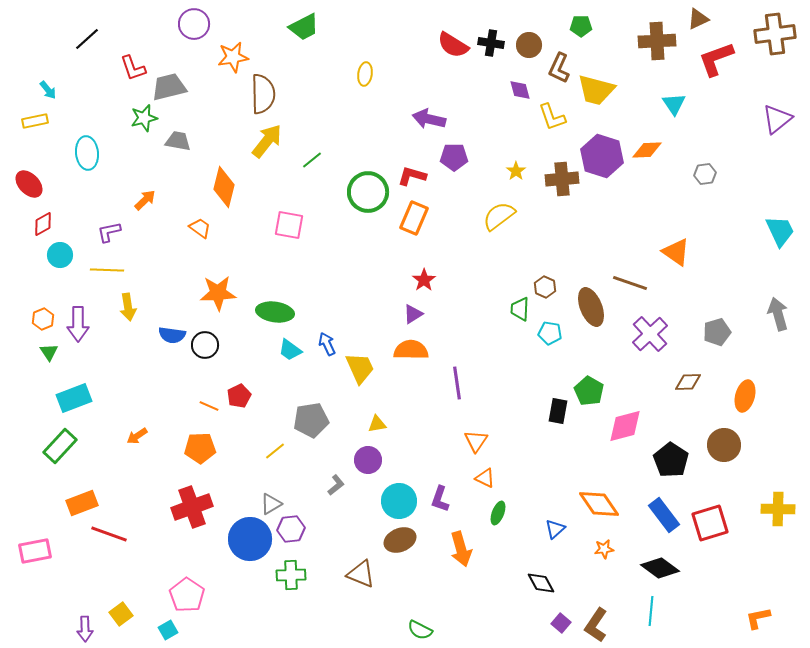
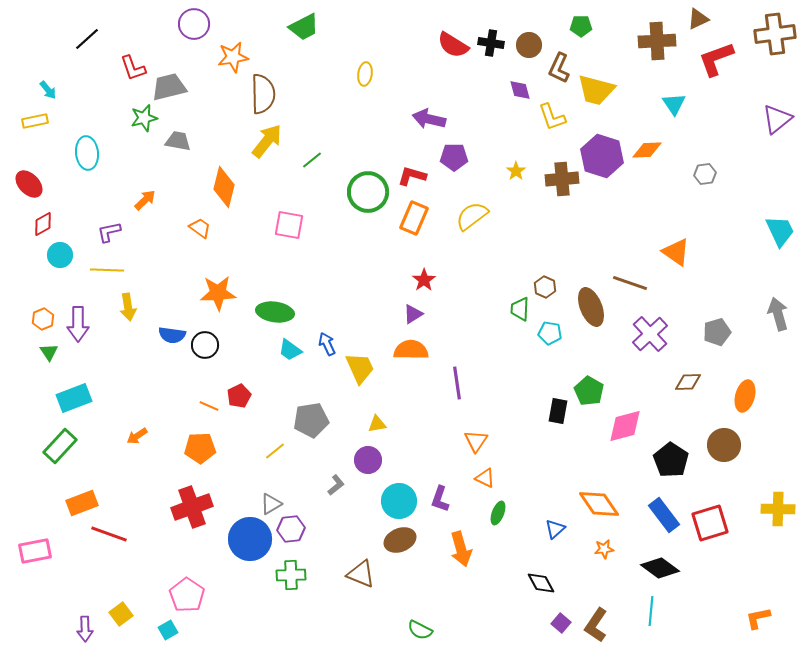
yellow semicircle at (499, 216): moved 27 px left
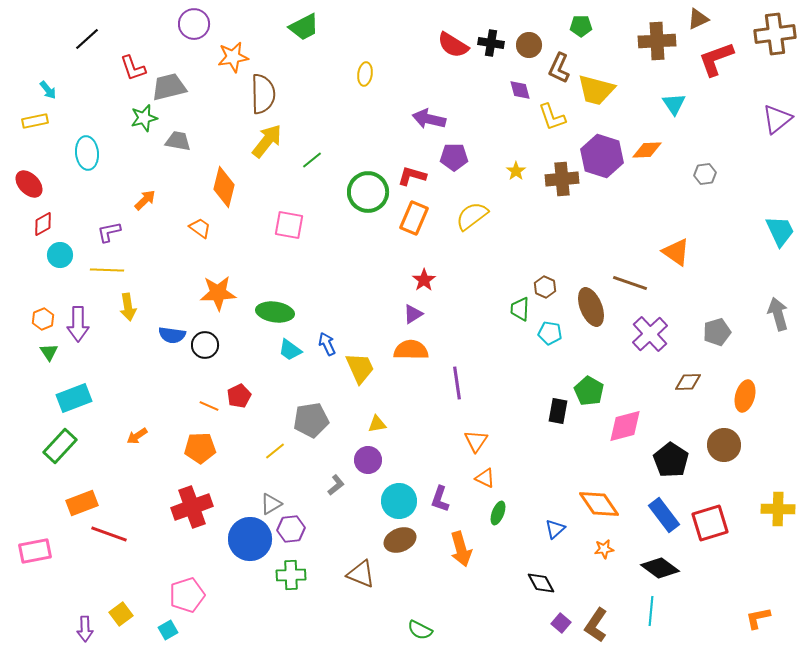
pink pentagon at (187, 595): rotated 20 degrees clockwise
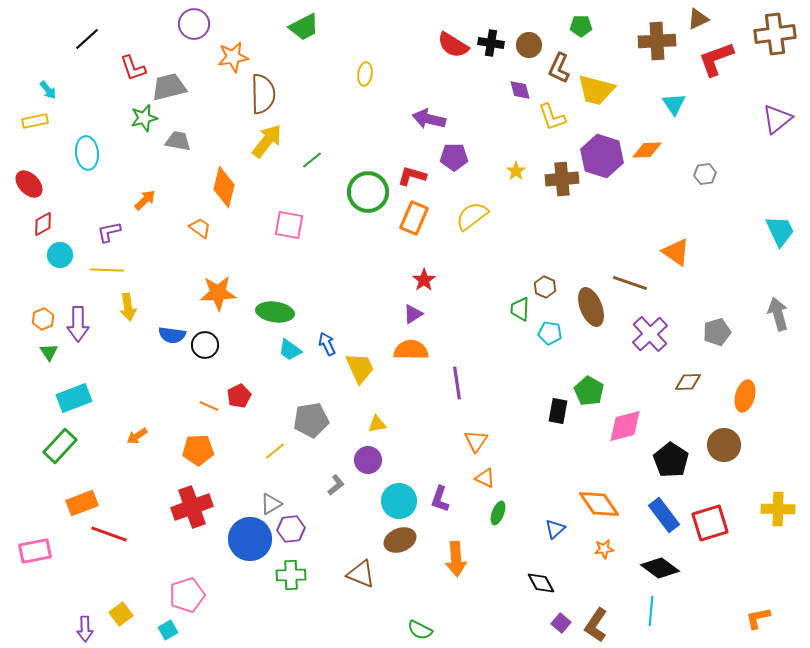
orange pentagon at (200, 448): moved 2 px left, 2 px down
orange arrow at (461, 549): moved 5 px left, 10 px down; rotated 12 degrees clockwise
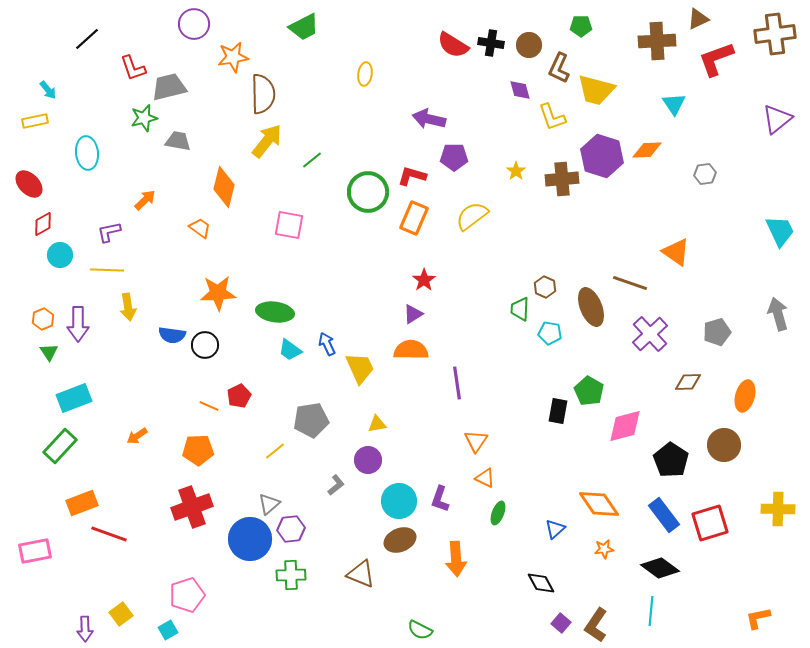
gray triangle at (271, 504): moved 2 px left; rotated 10 degrees counterclockwise
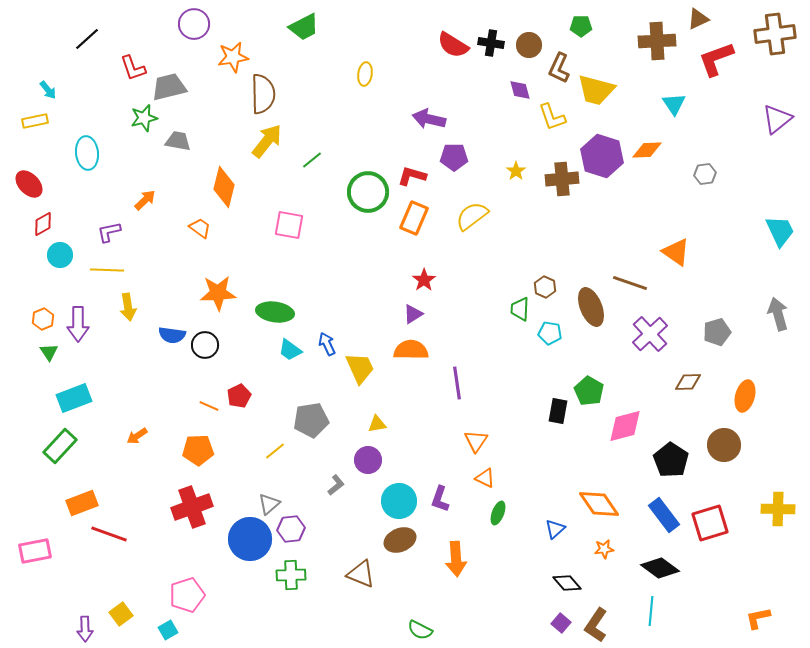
black diamond at (541, 583): moved 26 px right; rotated 12 degrees counterclockwise
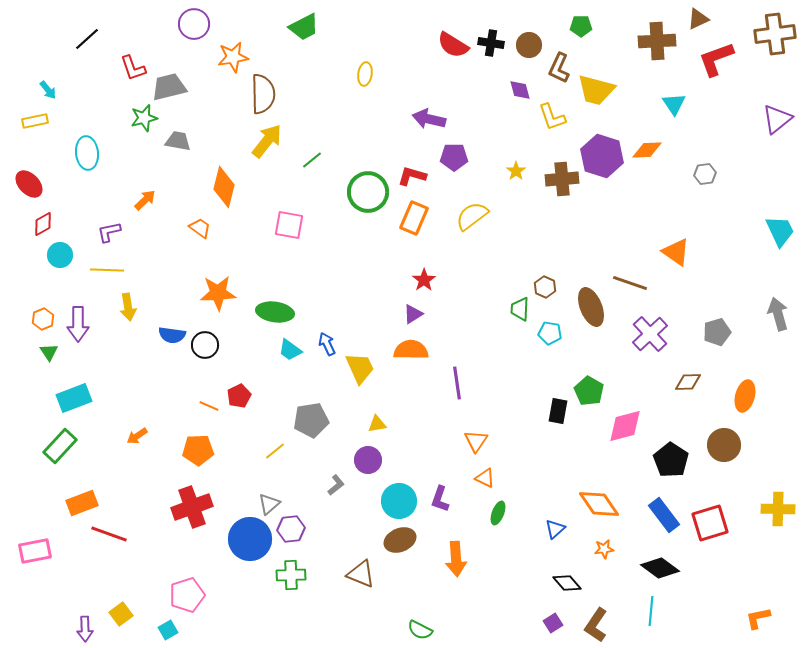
purple square at (561, 623): moved 8 px left; rotated 18 degrees clockwise
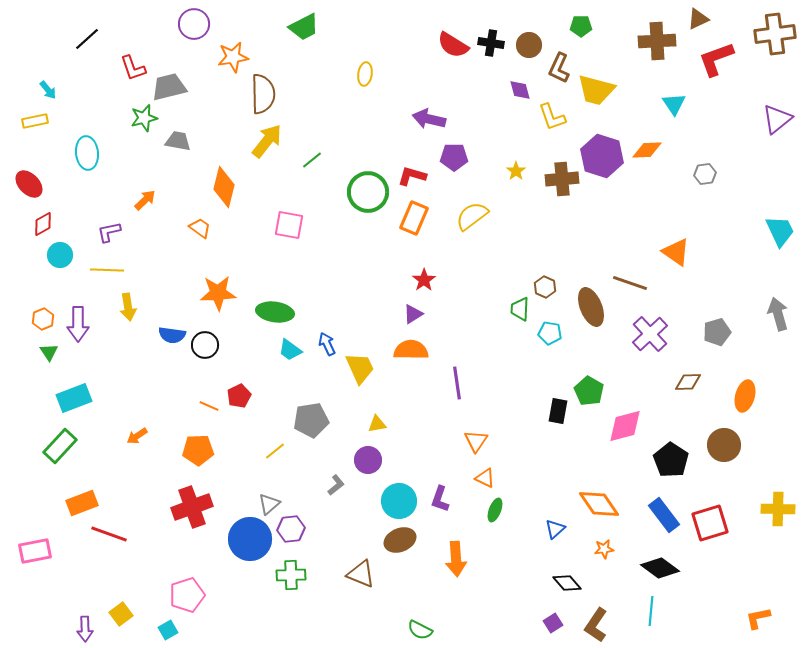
green ellipse at (498, 513): moved 3 px left, 3 px up
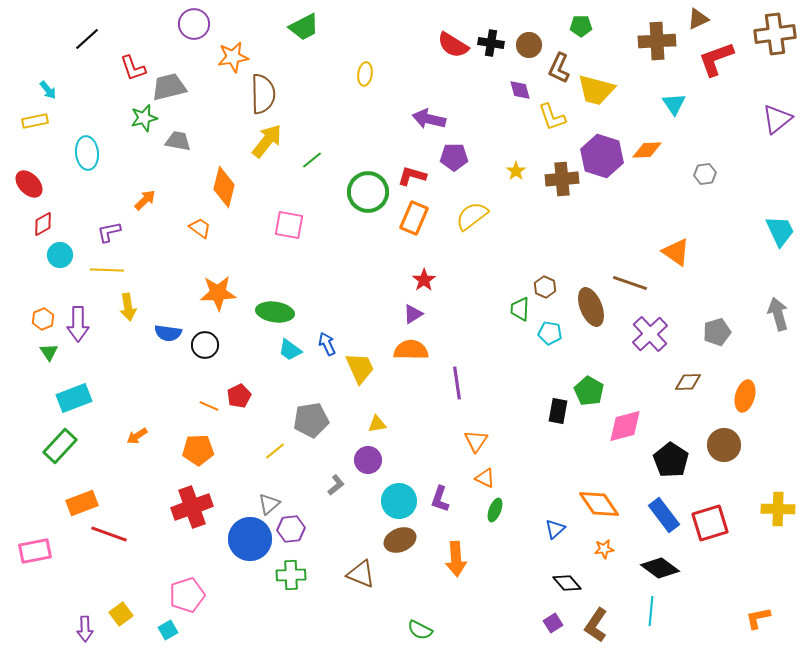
blue semicircle at (172, 335): moved 4 px left, 2 px up
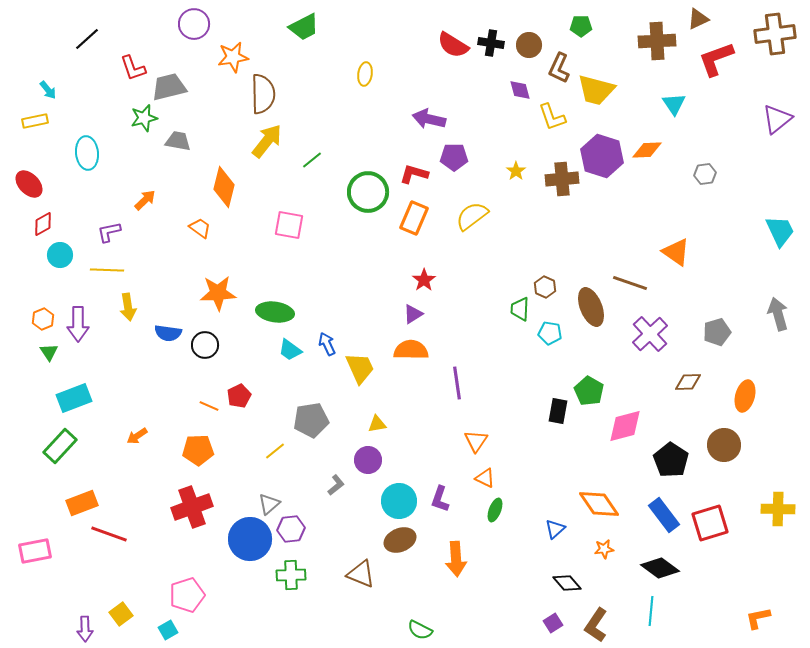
red L-shape at (412, 176): moved 2 px right, 2 px up
